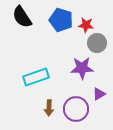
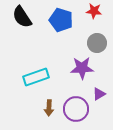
red star: moved 8 px right, 14 px up
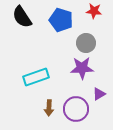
gray circle: moved 11 px left
